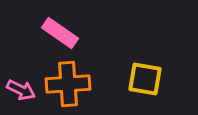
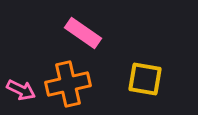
pink rectangle: moved 23 px right
orange cross: rotated 9 degrees counterclockwise
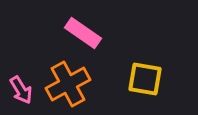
orange cross: rotated 15 degrees counterclockwise
pink arrow: rotated 32 degrees clockwise
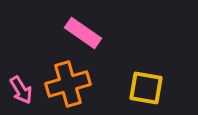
yellow square: moved 1 px right, 9 px down
orange cross: rotated 12 degrees clockwise
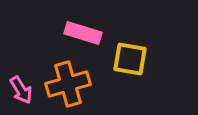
pink rectangle: rotated 18 degrees counterclockwise
yellow square: moved 16 px left, 29 px up
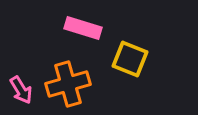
pink rectangle: moved 5 px up
yellow square: rotated 12 degrees clockwise
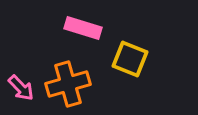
pink arrow: moved 2 px up; rotated 12 degrees counterclockwise
